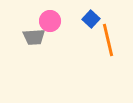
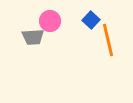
blue square: moved 1 px down
gray trapezoid: moved 1 px left
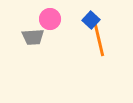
pink circle: moved 2 px up
orange line: moved 9 px left
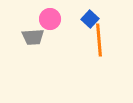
blue square: moved 1 px left, 1 px up
orange line: rotated 8 degrees clockwise
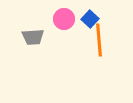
pink circle: moved 14 px right
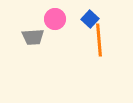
pink circle: moved 9 px left
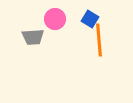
blue square: rotated 12 degrees counterclockwise
